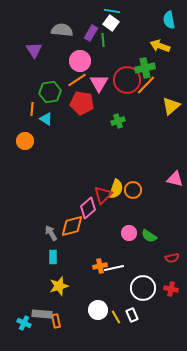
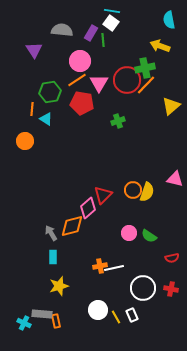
yellow semicircle at (116, 189): moved 31 px right, 3 px down
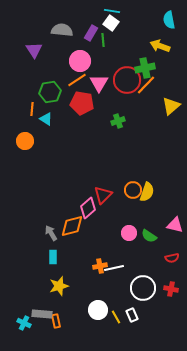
pink triangle at (175, 179): moved 46 px down
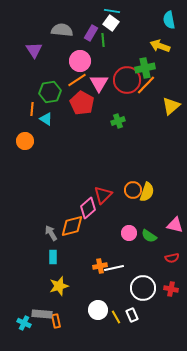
red pentagon at (82, 103): rotated 20 degrees clockwise
